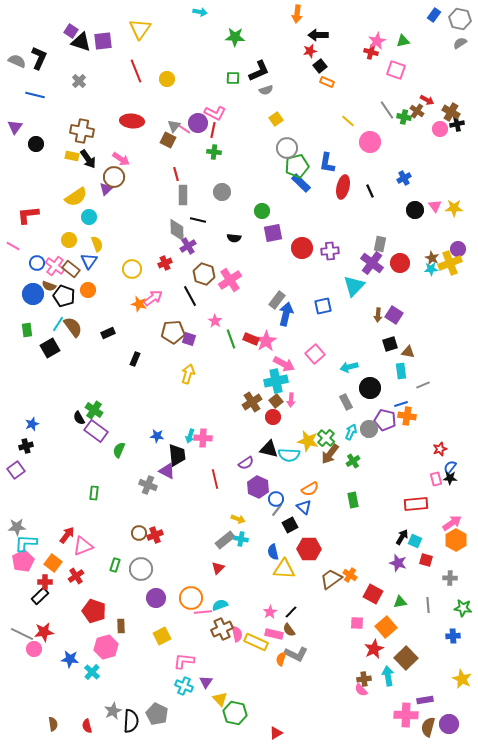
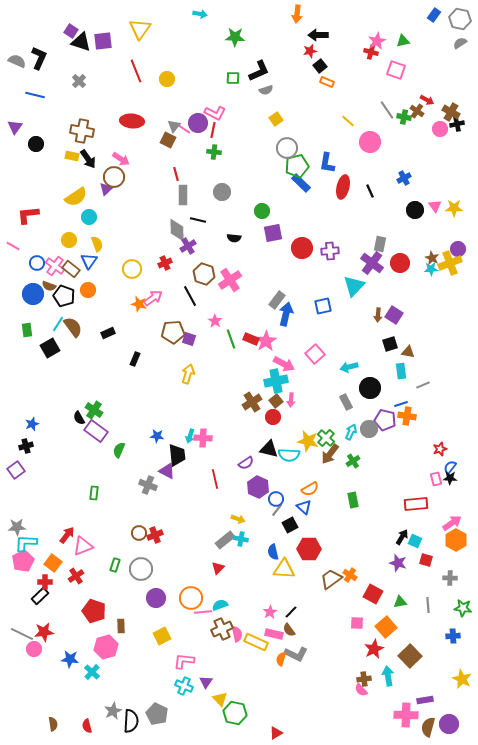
cyan arrow at (200, 12): moved 2 px down
brown square at (406, 658): moved 4 px right, 2 px up
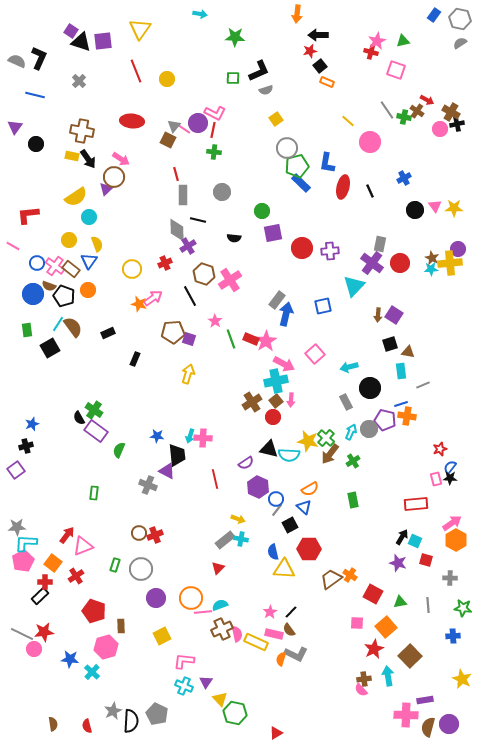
yellow cross at (450, 263): rotated 15 degrees clockwise
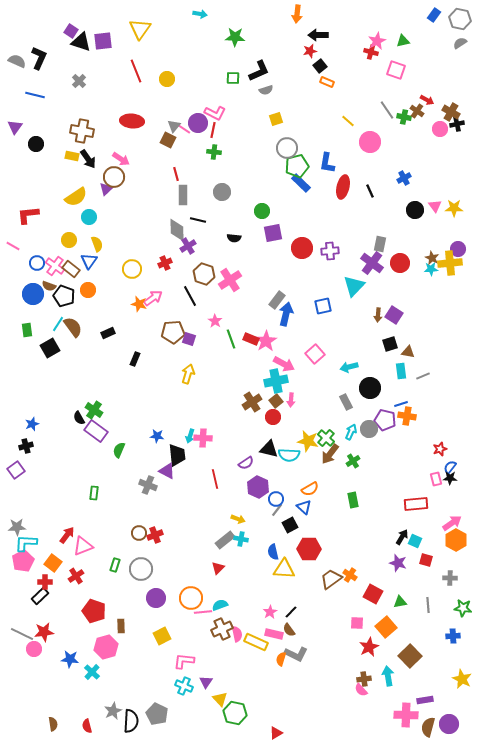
yellow square at (276, 119): rotated 16 degrees clockwise
gray line at (423, 385): moved 9 px up
red star at (374, 649): moved 5 px left, 2 px up
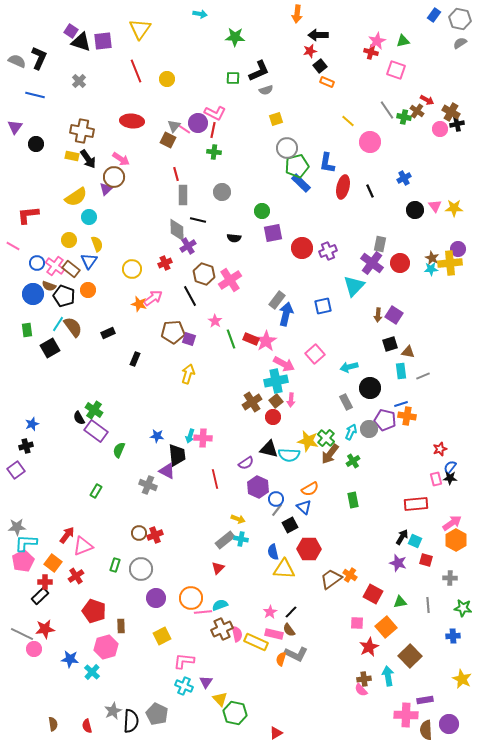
purple cross at (330, 251): moved 2 px left; rotated 18 degrees counterclockwise
green rectangle at (94, 493): moved 2 px right, 2 px up; rotated 24 degrees clockwise
red star at (44, 632): moved 1 px right, 3 px up
brown semicircle at (428, 727): moved 2 px left, 3 px down; rotated 18 degrees counterclockwise
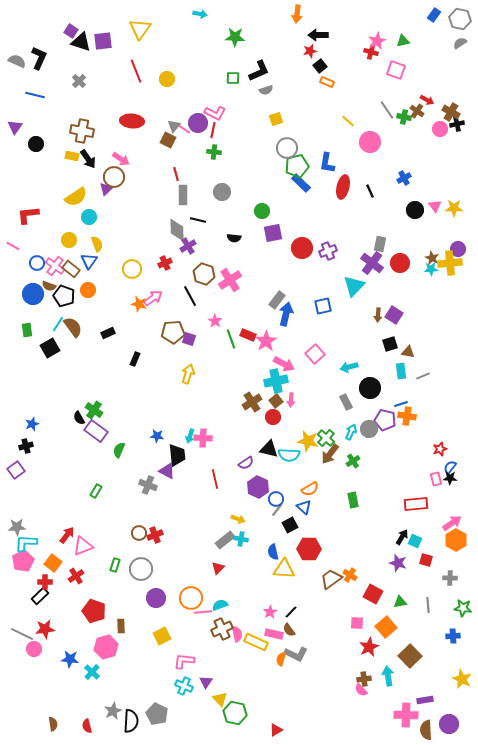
red rectangle at (251, 339): moved 3 px left, 4 px up
red triangle at (276, 733): moved 3 px up
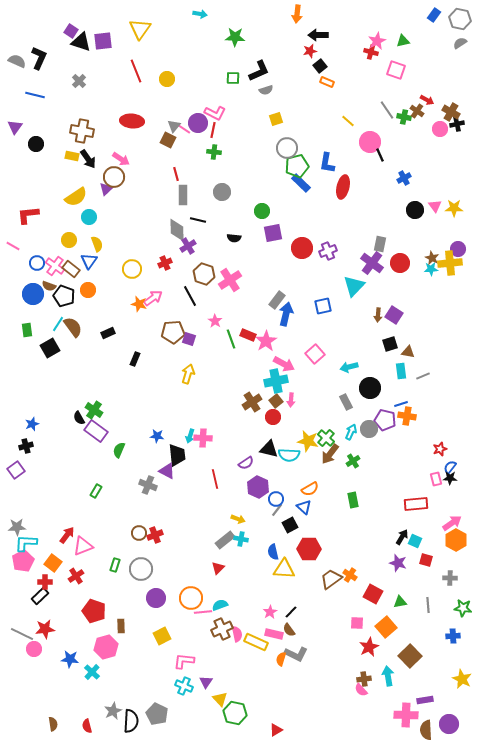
black line at (370, 191): moved 10 px right, 36 px up
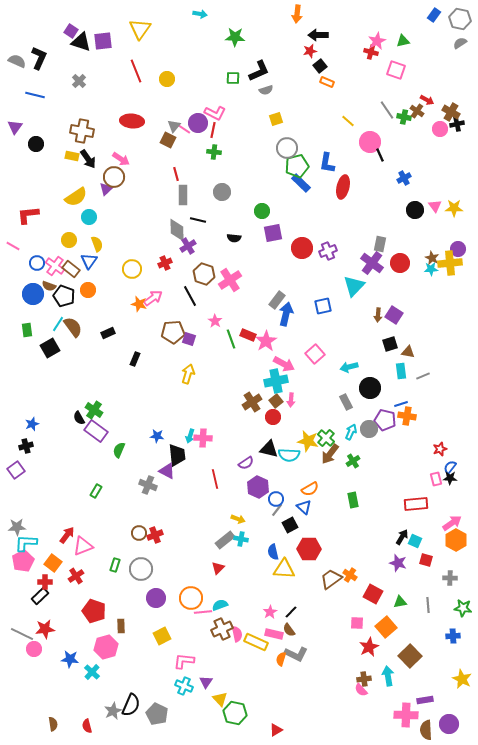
black semicircle at (131, 721): moved 16 px up; rotated 20 degrees clockwise
